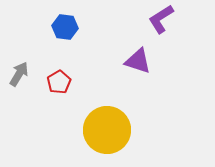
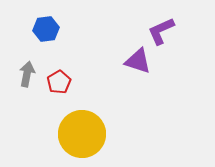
purple L-shape: moved 12 px down; rotated 8 degrees clockwise
blue hexagon: moved 19 px left, 2 px down; rotated 15 degrees counterclockwise
gray arrow: moved 8 px right; rotated 20 degrees counterclockwise
yellow circle: moved 25 px left, 4 px down
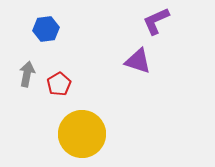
purple L-shape: moved 5 px left, 10 px up
red pentagon: moved 2 px down
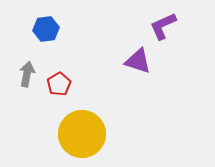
purple L-shape: moved 7 px right, 5 px down
